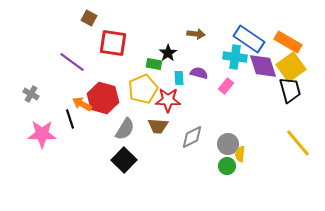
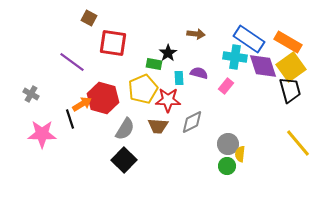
orange arrow: rotated 120 degrees clockwise
gray diamond: moved 15 px up
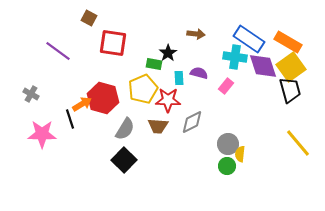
purple line: moved 14 px left, 11 px up
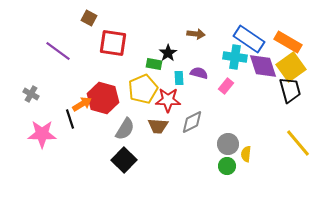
yellow semicircle: moved 6 px right
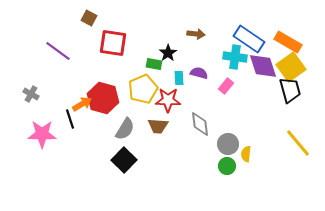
gray diamond: moved 8 px right, 2 px down; rotated 70 degrees counterclockwise
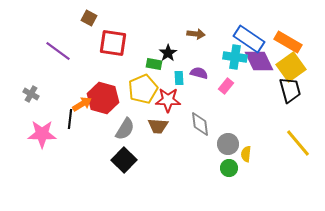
purple diamond: moved 4 px left, 5 px up; rotated 8 degrees counterclockwise
black line: rotated 24 degrees clockwise
green circle: moved 2 px right, 2 px down
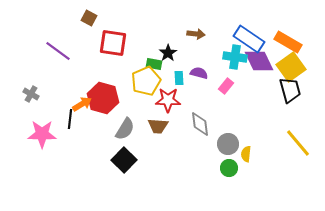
yellow pentagon: moved 3 px right, 8 px up
